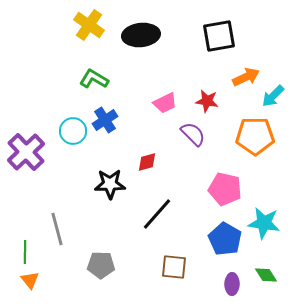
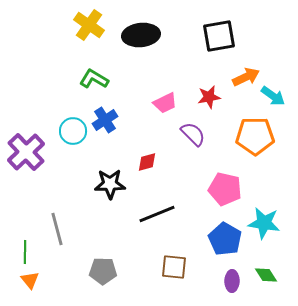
cyan arrow: rotated 100 degrees counterclockwise
red star: moved 2 px right, 4 px up; rotated 20 degrees counterclockwise
black line: rotated 27 degrees clockwise
gray pentagon: moved 2 px right, 6 px down
purple ellipse: moved 3 px up
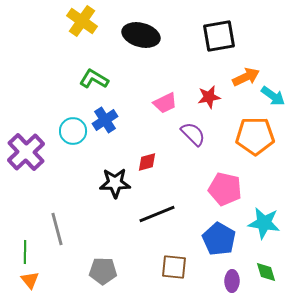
yellow cross: moved 7 px left, 4 px up
black ellipse: rotated 21 degrees clockwise
black star: moved 5 px right, 1 px up
blue pentagon: moved 6 px left
green diamond: moved 3 px up; rotated 15 degrees clockwise
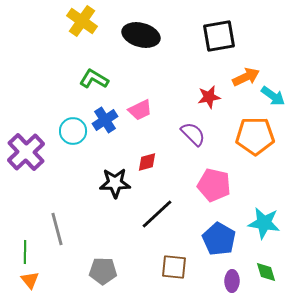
pink trapezoid: moved 25 px left, 7 px down
pink pentagon: moved 11 px left, 4 px up
black line: rotated 21 degrees counterclockwise
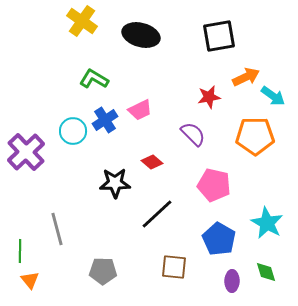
red diamond: moved 5 px right; rotated 55 degrees clockwise
cyan star: moved 3 px right; rotated 20 degrees clockwise
green line: moved 5 px left, 1 px up
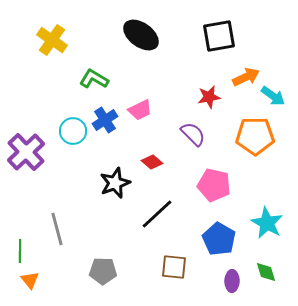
yellow cross: moved 30 px left, 19 px down
black ellipse: rotated 21 degrees clockwise
black star: rotated 20 degrees counterclockwise
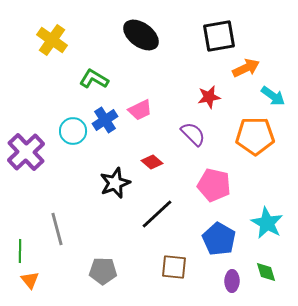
orange arrow: moved 9 px up
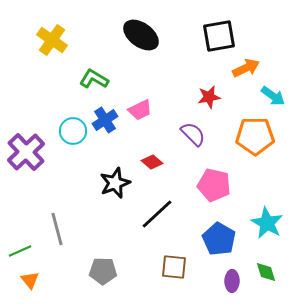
green line: rotated 65 degrees clockwise
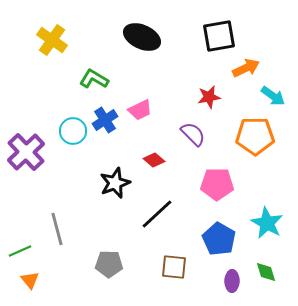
black ellipse: moved 1 px right, 2 px down; rotated 12 degrees counterclockwise
red diamond: moved 2 px right, 2 px up
pink pentagon: moved 3 px right, 1 px up; rotated 12 degrees counterclockwise
gray pentagon: moved 6 px right, 7 px up
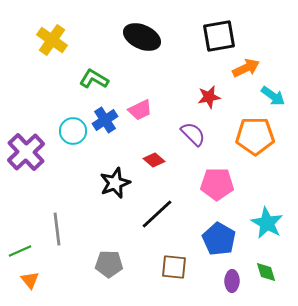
gray line: rotated 8 degrees clockwise
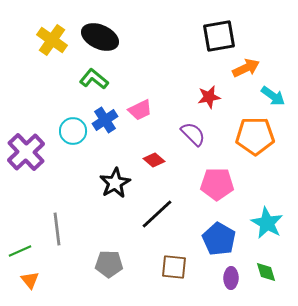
black ellipse: moved 42 px left
green L-shape: rotated 8 degrees clockwise
black star: rotated 8 degrees counterclockwise
purple ellipse: moved 1 px left, 3 px up
